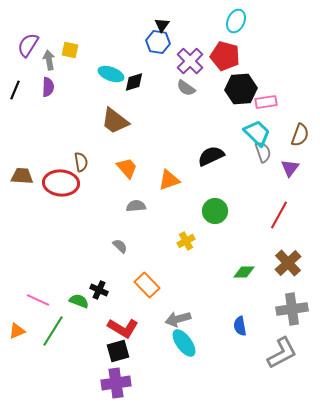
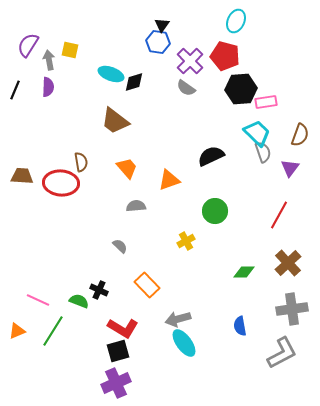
purple cross at (116, 383): rotated 16 degrees counterclockwise
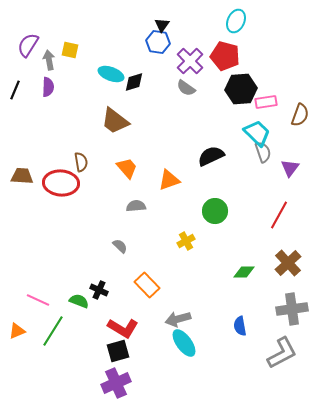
brown semicircle at (300, 135): moved 20 px up
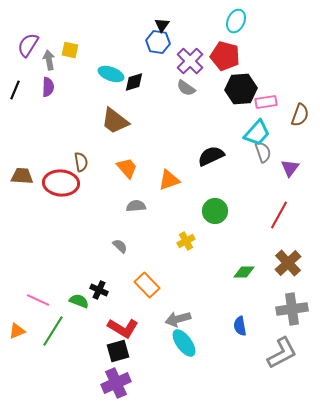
cyan trapezoid at (257, 133): rotated 88 degrees clockwise
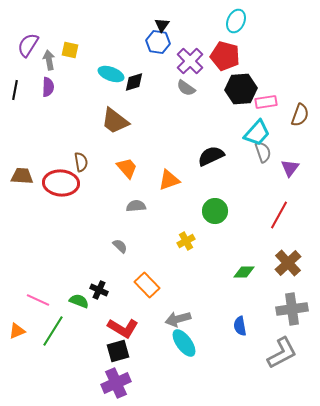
black line at (15, 90): rotated 12 degrees counterclockwise
